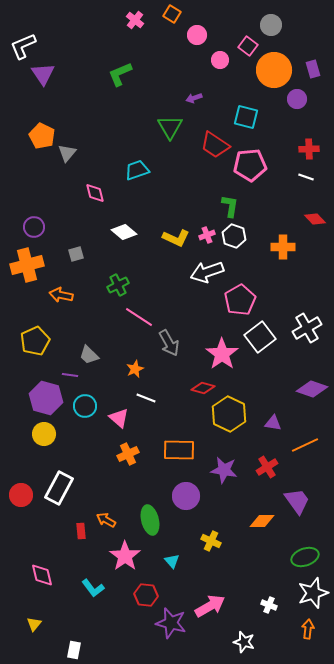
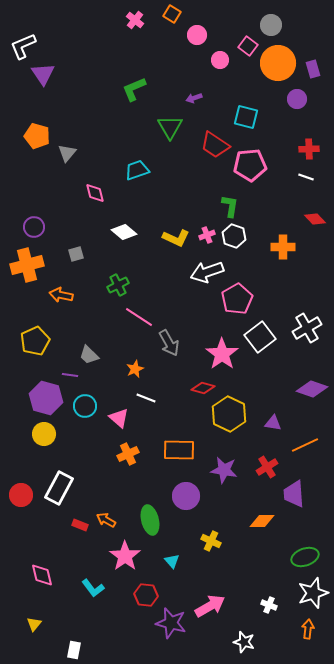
orange circle at (274, 70): moved 4 px right, 7 px up
green L-shape at (120, 74): moved 14 px right, 15 px down
orange pentagon at (42, 136): moved 5 px left; rotated 10 degrees counterclockwise
pink pentagon at (240, 300): moved 3 px left, 1 px up
purple trapezoid at (297, 501): moved 3 px left, 7 px up; rotated 148 degrees counterclockwise
red rectangle at (81, 531): moved 1 px left, 6 px up; rotated 63 degrees counterclockwise
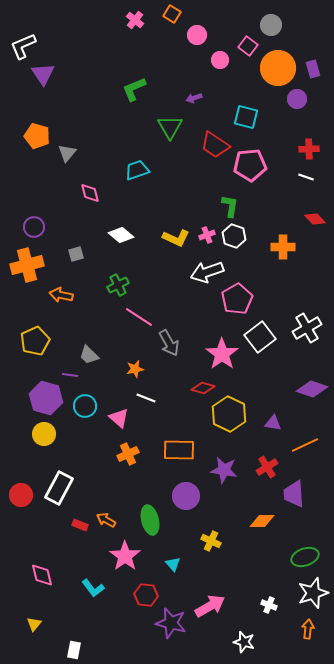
orange circle at (278, 63): moved 5 px down
pink diamond at (95, 193): moved 5 px left
white diamond at (124, 232): moved 3 px left, 3 px down
orange star at (135, 369): rotated 12 degrees clockwise
cyan triangle at (172, 561): moved 1 px right, 3 px down
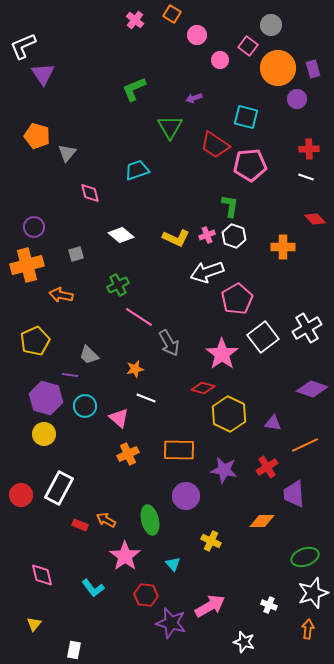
white square at (260, 337): moved 3 px right
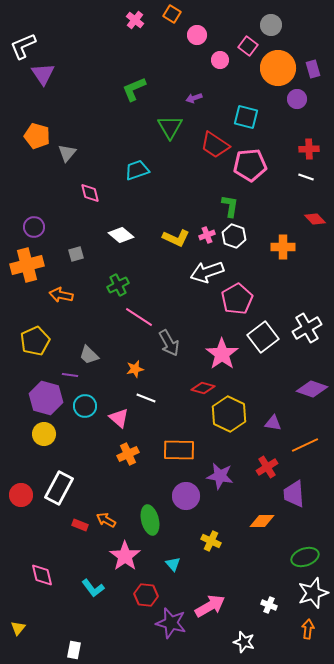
purple star at (224, 470): moved 4 px left, 6 px down
yellow triangle at (34, 624): moved 16 px left, 4 px down
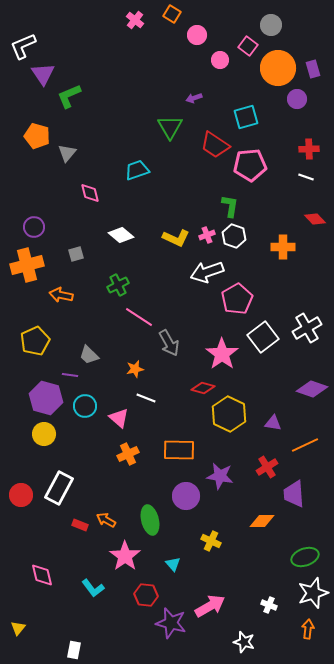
green L-shape at (134, 89): moved 65 px left, 7 px down
cyan square at (246, 117): rotated 30 degrees counterclockwise
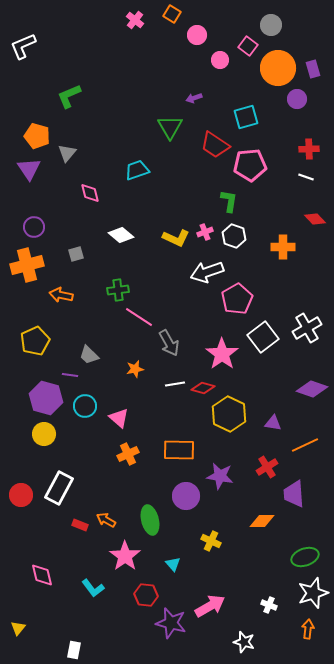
purple triangle at (43, 74): moved 14 px left, 95 px down
green L-shape at (230, 206): moved 1 px left, 5 px up
pink cross at (207, 235): moved 2 px left, 3 px up
green cross at (118, 285): moved 5 px down; rotated 20 degrees clockwise
white line at (146, 398): moved 29 px right, 14 px up; rotated 30 degrees counterclockwise
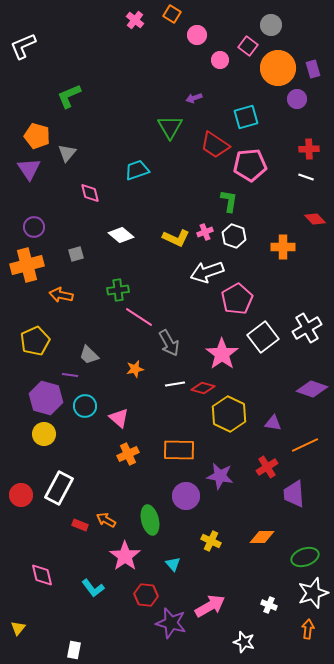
orange diamond at (262, 521): moved 16 px down
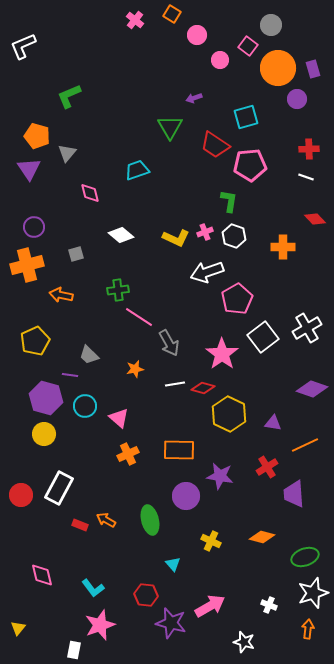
orange diamond at (262, 537): rotated 15 degrees clockwise
pink star at (125, 556): moved 25 px left, 69 px down; rotated 16 degrees clockwise
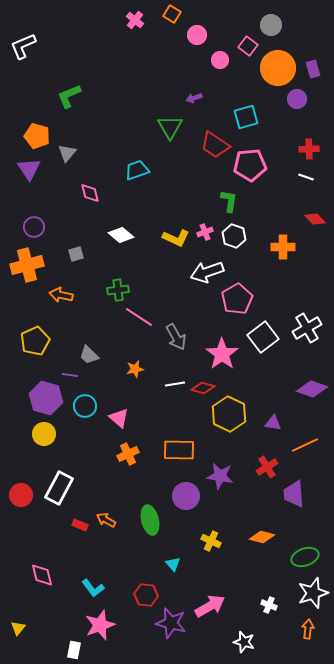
gray arrow at (169, 343): moved 7 px right, 6 px up
